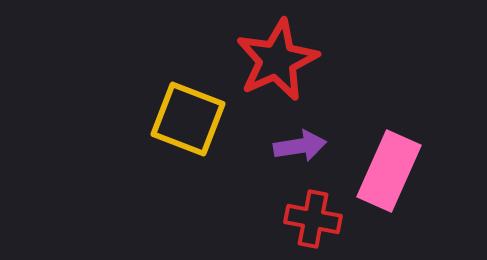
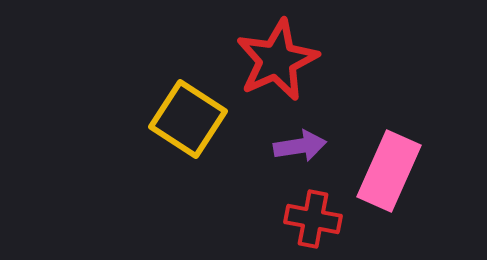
yellow square: rotated 12 degrees clockwise
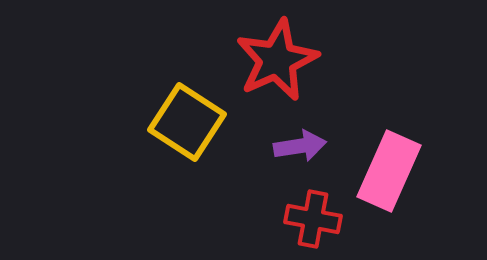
yellow square: moved 1 px left, 3 px down
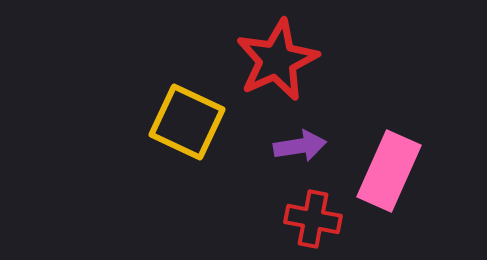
yellow square: rotated 8 degrees counterclockwise
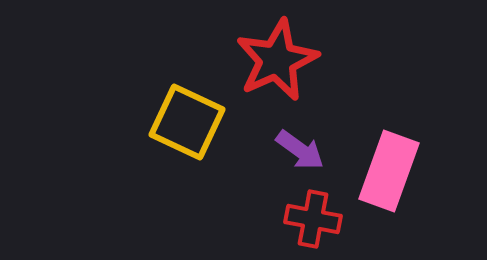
purple arrow: moved 4 px down; rotated 45 degrees clockwise
pink rectangle: rotated 4 degrees counterclockwise
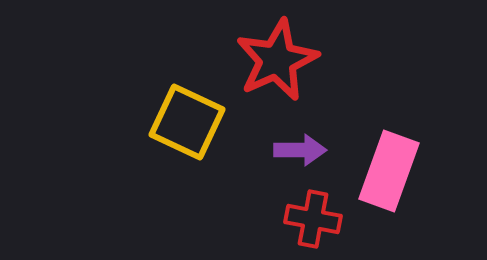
purple arrow: rotated 36 degrees counterclockwise
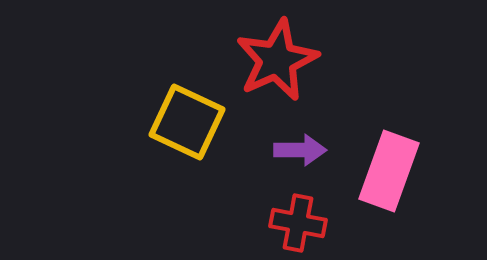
red cross: moved 15 px left, 4 px down
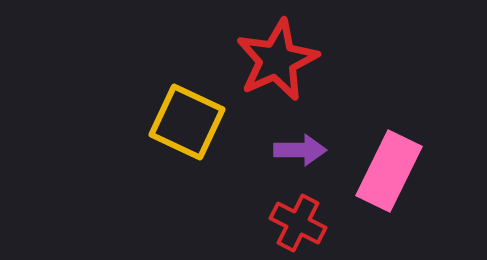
pink rectangle: rotated 6 degrees clockwise
red cross: rotated 16 degrees clockwise
